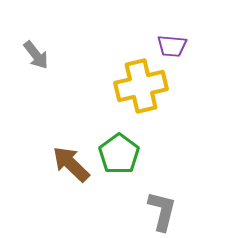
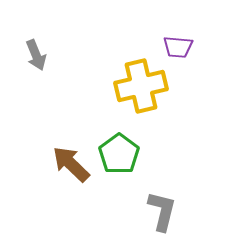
purple trapezoid: moved 6 px right, 1 px down
gray arrow: rotated 16 degrees clockwise
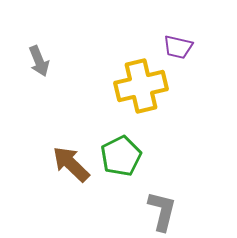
purple trapezoid: rotated 8 degrees clockwise
gray arrow: moved 3 px right, 6 px down
green pentagon: moved 2 px right, 2 px down; rotated 9 degrees clockwise
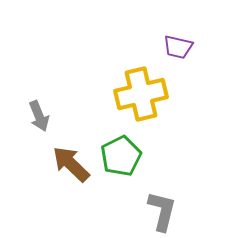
gray arrow: moved 55 px down
yellow cross: moved 8 px down
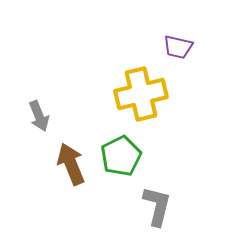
brown arrow: rotated 24 degrees clockwise
gray L-shape: moved 5 px left, 5 px up
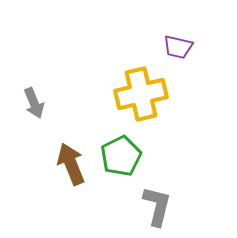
gray arrow: moved 5 px left, 13 px up
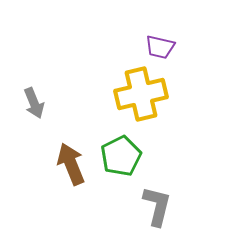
purple trapezoid: moved 18 px left
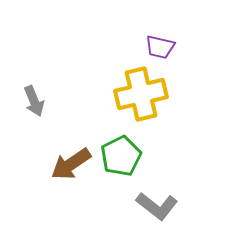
gray arrow: moved 2 px up
brown arrow: rotated 102 degrees counterclockwise
gray L-shape: rotated 114 degrees clockwise
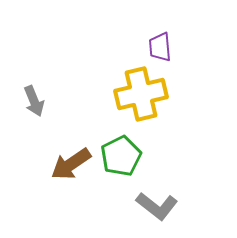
purple trapezoid: rotated 72 degrees clockwise
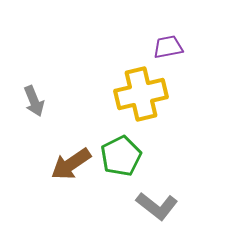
purple trapezoid: moved 8 px right; rotated 84 degrees clockwise
